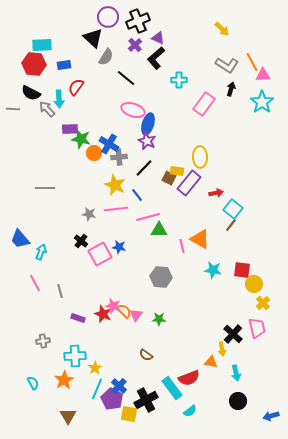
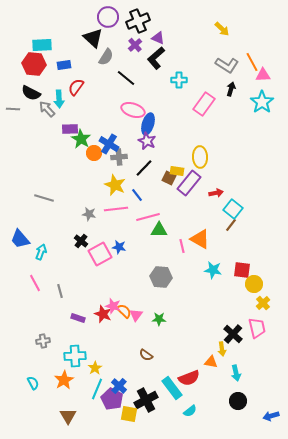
green star at (81, 139): rotated 18 degrees clockwise
gray line at (45, 188): moved 1 px left, 10 px down; rotated 18 degrees clockwise
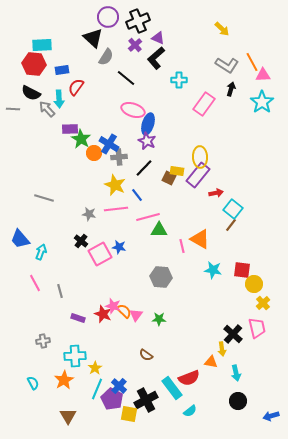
blue rectangle at (64, 65): moved 2 px left, 5 px down
purple rectangle at (189, 183): moved 9 px right, 8 px up
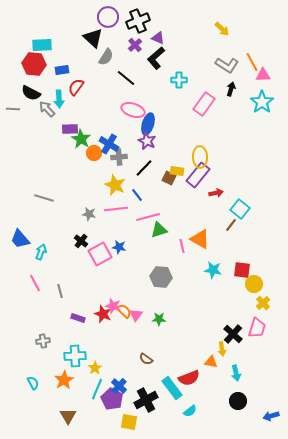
cyan square at (233, 209): moved 7 px right
green triangle at (159, 230): rotated 18 degrees counterclockwise
pink trapezoid at (257, 328): rotated 30 degrees clockwise
brown semicircle at (146, 355): moved 4 px down
yellow square at (129, 414): moved 8 px down
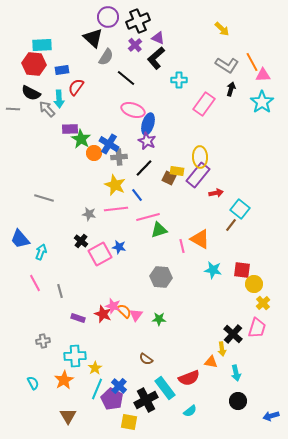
cyan rectangle at (172, 388): moved 7 px left
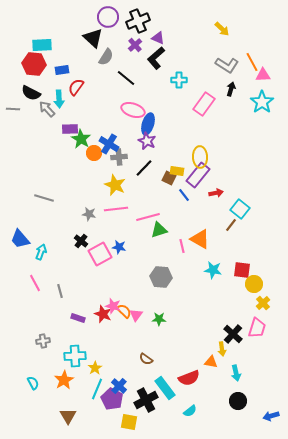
blue line at (137, 195): moved 47 px right
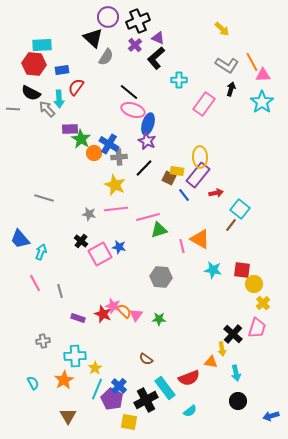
black line at (126, 78): moved 3 px right, 14 px down
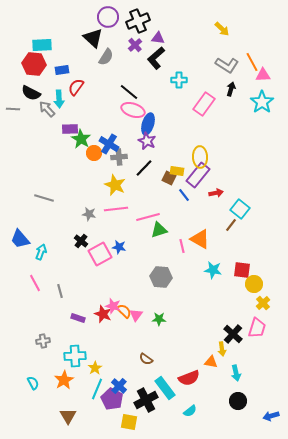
purple triangle at (158, 38): rotated 16 degrees counterclockwise
